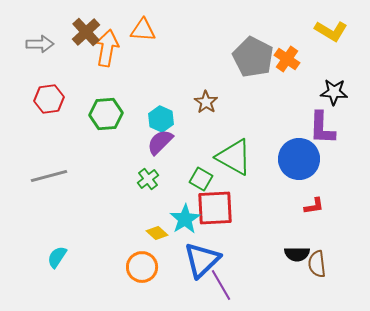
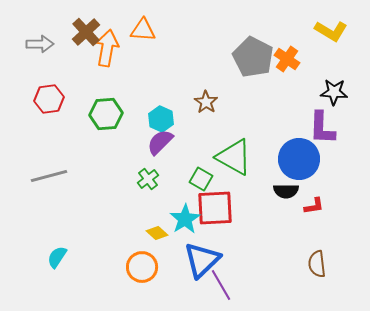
black semicircle: moved 11 px left, 63 px up
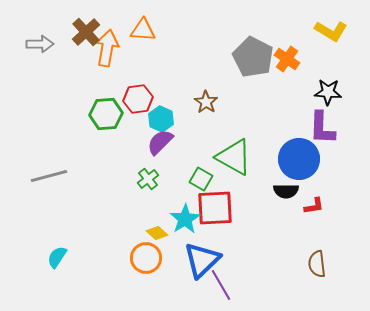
black star: moved 6 px left
red hexagon: moved 89 px right
orange circle: moved 4 px right, 9 px up
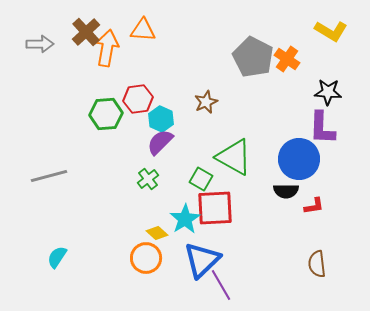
brown star: rotated 15 degrees clockwise
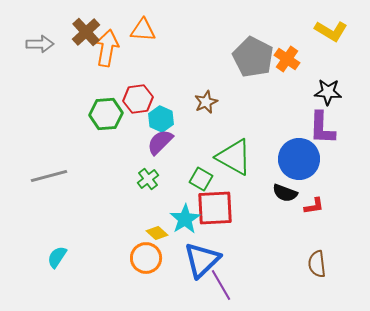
black semicircle: moved 1 px left, 2 px down; rotated 20 degrees clockwise
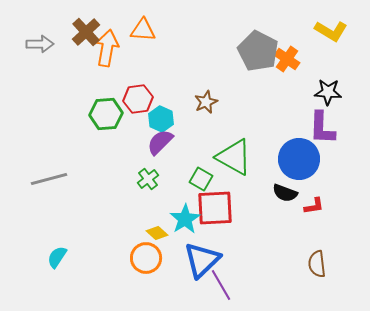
gray pentagon: moved 5 px right, 6 px up
gray line: moved 3 px down
